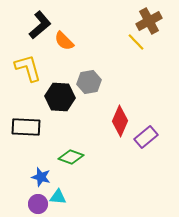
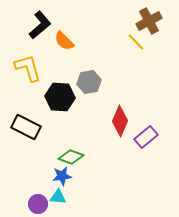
black rectangle: rotated 24 degrees clockwise
blue star: moved 21 px right, 1 px up; rotated 24 degrees counterclockwise
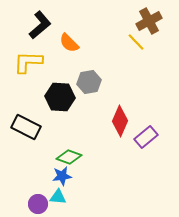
orange semicircle: moved 5 px right, 2 px down
yellow L-shape: moved 6 px up; rotated 72 degrees counterclockwise
green diamond: moved 2 px left
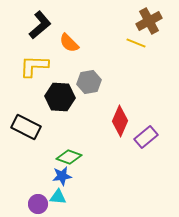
yellow line: moved 1 px down; rotated 24 degrees counterclockwise
yellow L-shape: moved 6 px right, 4 px down
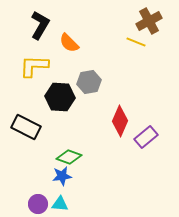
black L-shape: rotated 20 degrees counterclockwise
yellow line: moved 1 px up
cyan triangle: moved 2 px right, 7 px down
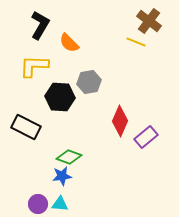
brown cross: rotated 25 degrees counterclockwise
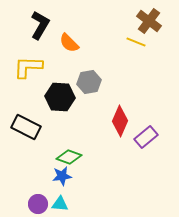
yellow L-shape: moved 6 px left, 1 px down
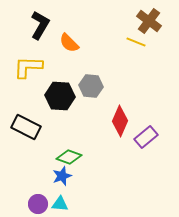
gray hexagon: moved 2 px right, 4 px down; rotated 15 degrees clockwise
black hexagon: moved 1 px up
blue star: rotated 12 degrees counterclockwise
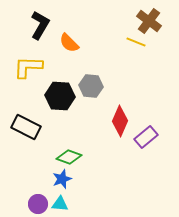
blue star: moved 3 px down
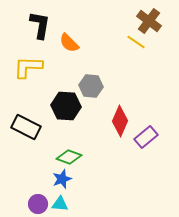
black L-shape: rotated 20 degrees counterclockwise
yellow line: rotated 12 degrees clockwise
black hexagon: moved 6 px right, 10 px down
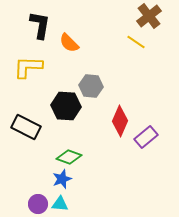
brown cross: moved 5 px up; rotated 15 degrees clockwise
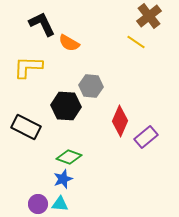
black L-shape: moved 2 px right, 1 px up; rotated 36 degrees counterclockwise
orange semicircle: rotated 15 degrees counterclockwise
blue star: moved 1 px right
